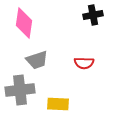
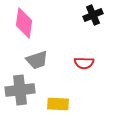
black cross: rotated 12 degrees counterclockwise
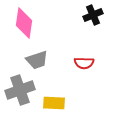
gray cross: rotated 12 degrees counterclockwise
yellow rectangle: moved 4 px left, 1 px up
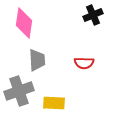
gray trapezoid: rotated 75 degrees counterclockwise
gray cross: moved 1 px left, 1 px down
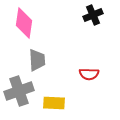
red semicircle: moved 5 px right, 11 px down
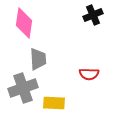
gray trapezoid: moved 1 px right, 1 px up
gray cross: moved 4 px right, 3 px up
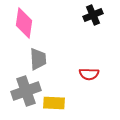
gray cross: moved 3 px right, 3 px down
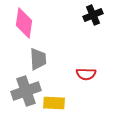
red semicircle: moved 3 px left
